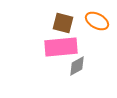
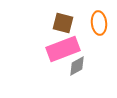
orange ellipse: moved 2 px right, 2 px down; rotated 55 degrees clockwise
pink rectangle: moved 2 px right, 2 px down; rotated 16 degrees counterclockwise
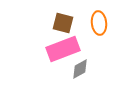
gray diamond: moved 3 px right, 3 px down
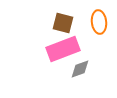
orange ellipse: moved 1 px up
gray diamond: rotated 10 degrees clockwise
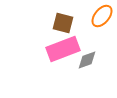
orange ellipse: moved 3 px right, 6 px up; rotated 45 degrees clockwise
gray diamond: moved 7 px right, 9 px up
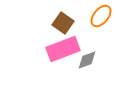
orange ellipse: moved 1 px left
brown square: rotated 20 degrees clockwise
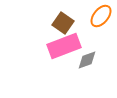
pink rectangle: moved 1 px right, 3 px up
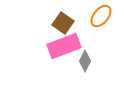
gray diamond: moved 2 px left, 1 px down; rotated 45 degrees counterclockwise
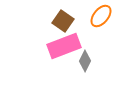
brown square: moved 2 px up
